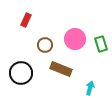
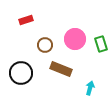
red rectangle: rotated 48 degrees clockwise
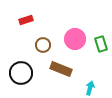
brown circle: moved 2 px left
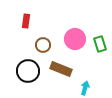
red rectangle: moved 1 px down; rotated 64 degrees counterclockwise
green rectangle: moved 1 px left
black circle: moved 7 px right, 2 px up
cyan arrow: moved 5 px left
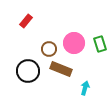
red rectangle: rotated 32 degrees clockwise
pink circle: moved 1 px left, 4 px down
brown circle: moved 6 px right, 4 px down
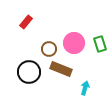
red rectangle: moved 1 px down
black circle: moved 1 px right, 1 px down
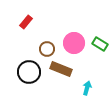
green rectangle: rotated 42 degrees counterclockwise
brown circle: moved 2 px left
cyan arrow: moved 2 px right
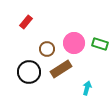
green rectangle: rotated 14 degrees counterclockwise
brown rectangle: rotated 55 degrees counterclockwise
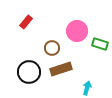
pink circle: moved 3 px right, 12 px up
brown circle: moved 5 px right, 1 px up
brown rectangle: rotated 15 degrees clockwise
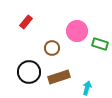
brown rectangle: moved 2 px left, 8 px down
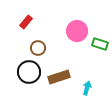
brown circle: moved 14 px left
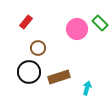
pink circle: moved 2 px up
green rectangle: moved 21 px up; rotated 28 degrees clockwise
